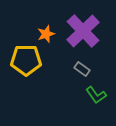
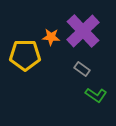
orange star: moved 5 px right, 3 px down; rotated 24 degrees clockwise
yellow pentagon: moved 1 px left, 5 px up
green L-shape: rotated 20 degrees counterclockwise
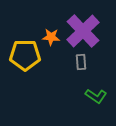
gray rectangle: moved 1 px left, 7 px up; rotated 49 degrees clockwise
green L-shape: moved 1 px down
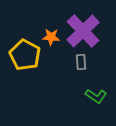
yellow pentagon: rotated 28 degrees clockwise
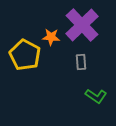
purple cross: moved 1 px left, 6 px up
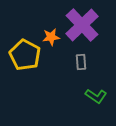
orange star: rotated 12 degrees counterclockwise
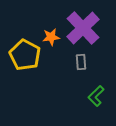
purple cross: moved 1 px right, 3 px down
green L-shape: rotated 100 degrees clockwise
